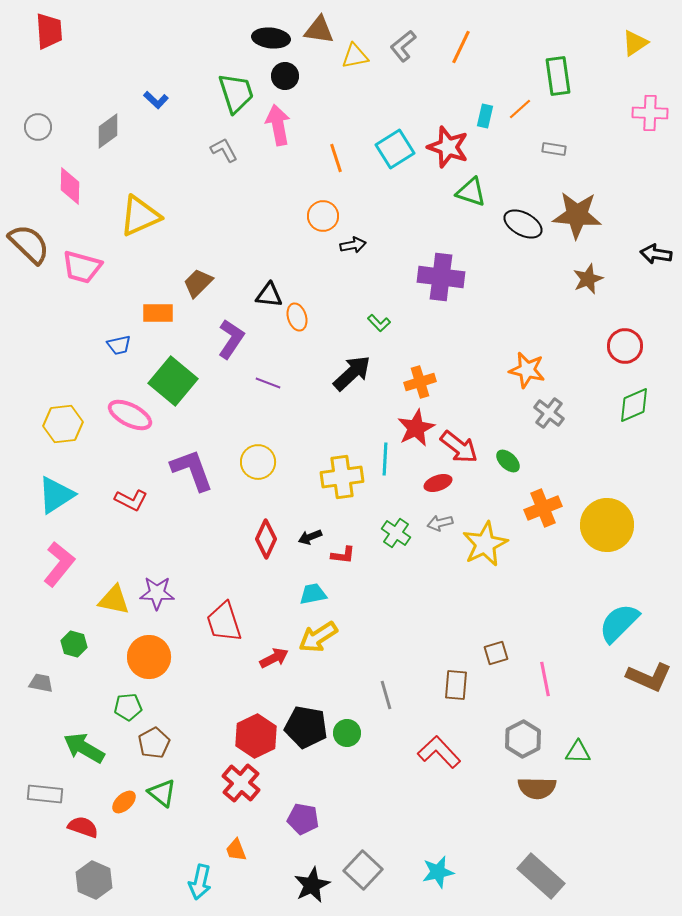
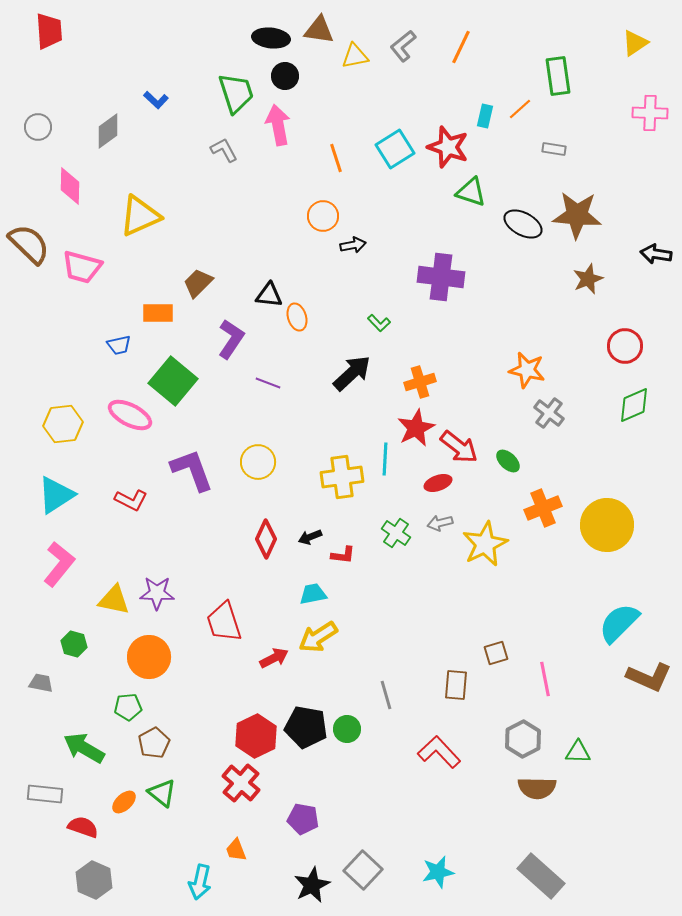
green circle at (347, 733): moved 4 px up
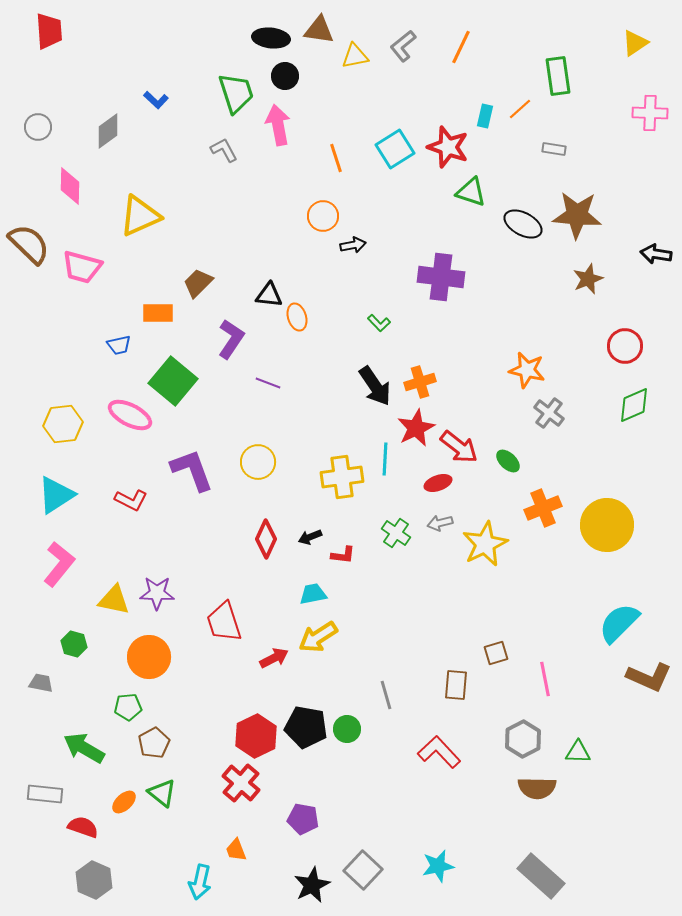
black arrow at (352, 373): moved 23 px right, 13 px down; rotated 99 degrees clockwise
cyan star at (438, 872): moved 6 px up
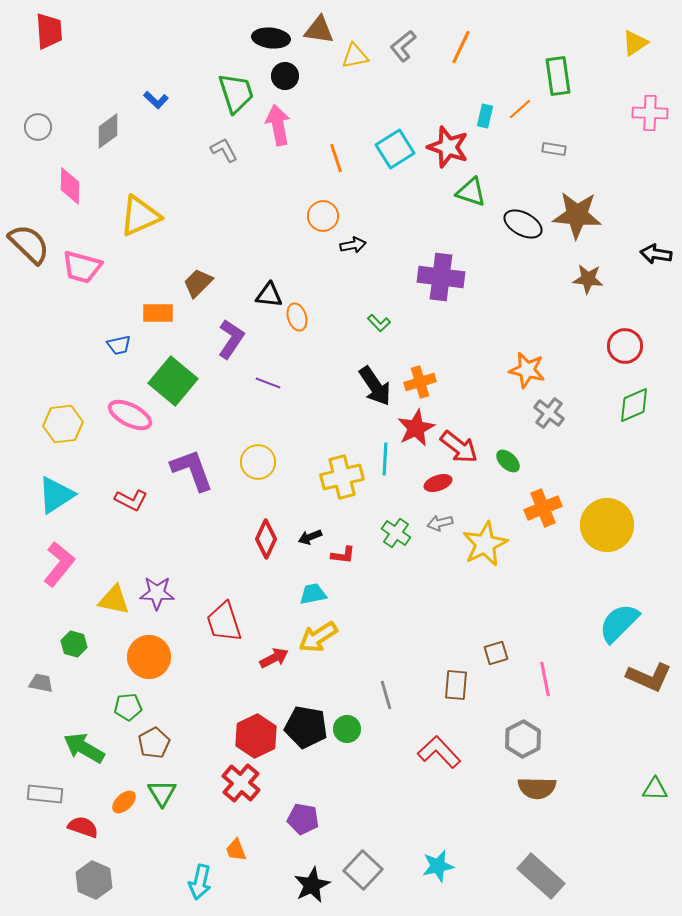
brown star at (588, 279): rotated 28 degrees clockwise
yellow cross at (342, 477): rotated 6 degrees counterclockwise
green triangle at (578, 752): moved 77 px right, 37 px down
green triangle at (162, 793): rotated 20 degrees clockwise
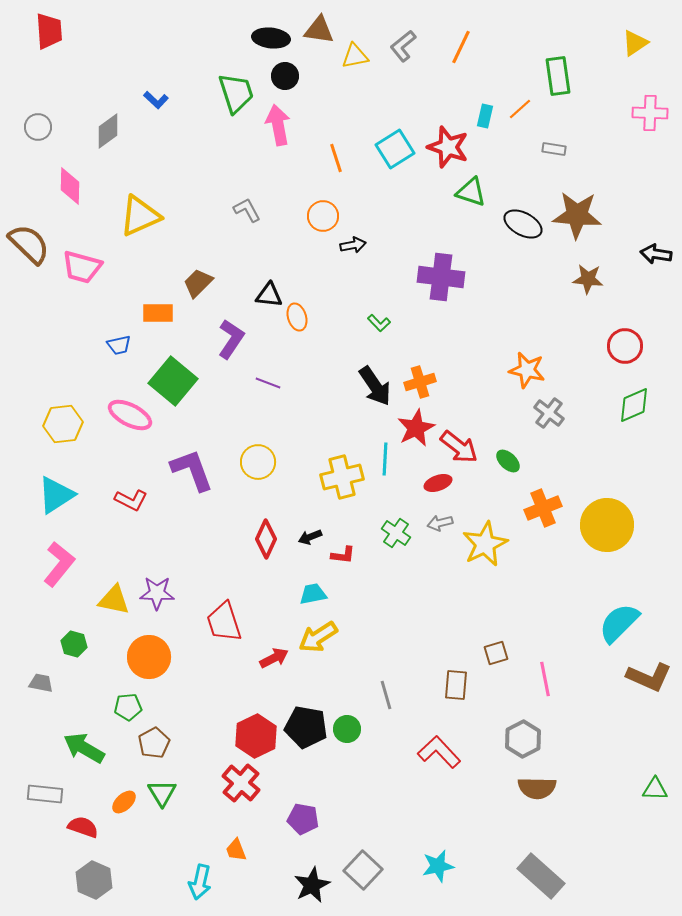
gray L-shape at (224, 150): moved 23 px right, 60 px down
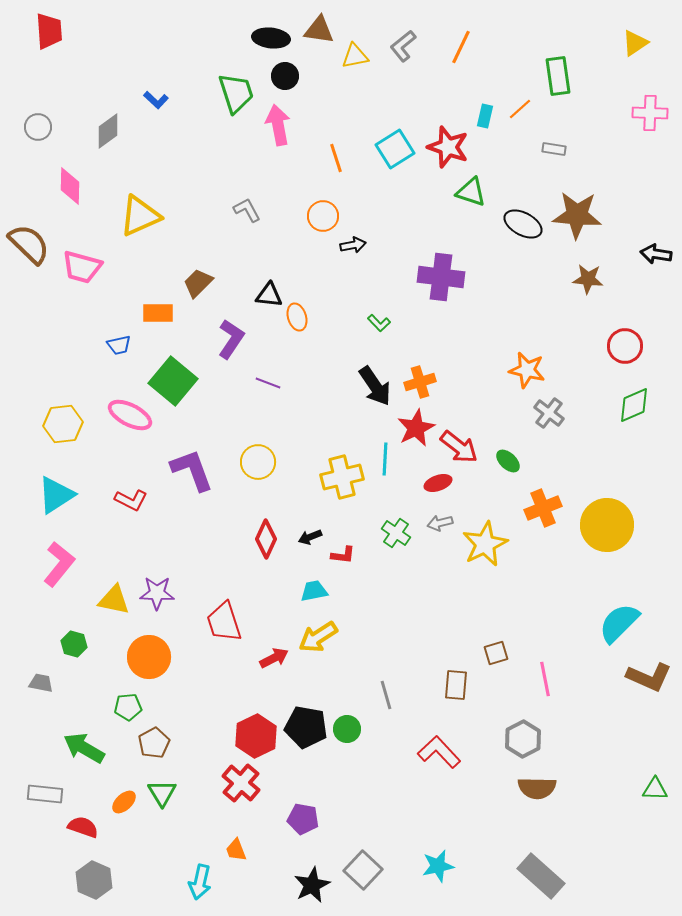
cyan trapezoid at (313, 594): moved 1 px right, 3 px up
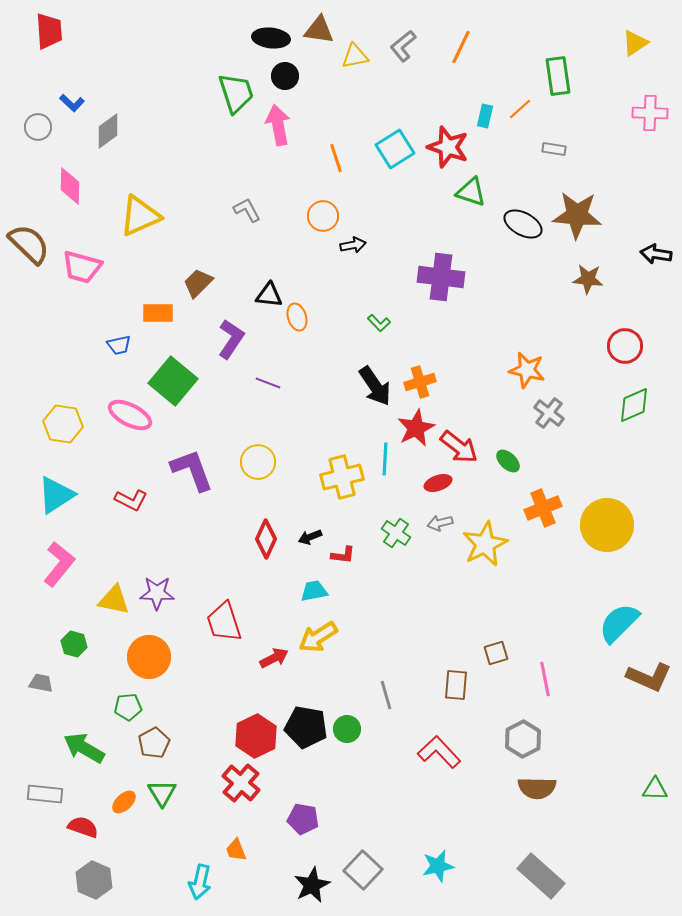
blue L-shape at (156, 100): moved 84 px left, 3 px down
yellow hexagon at (63, 424): rotated 15 degrees clockwise
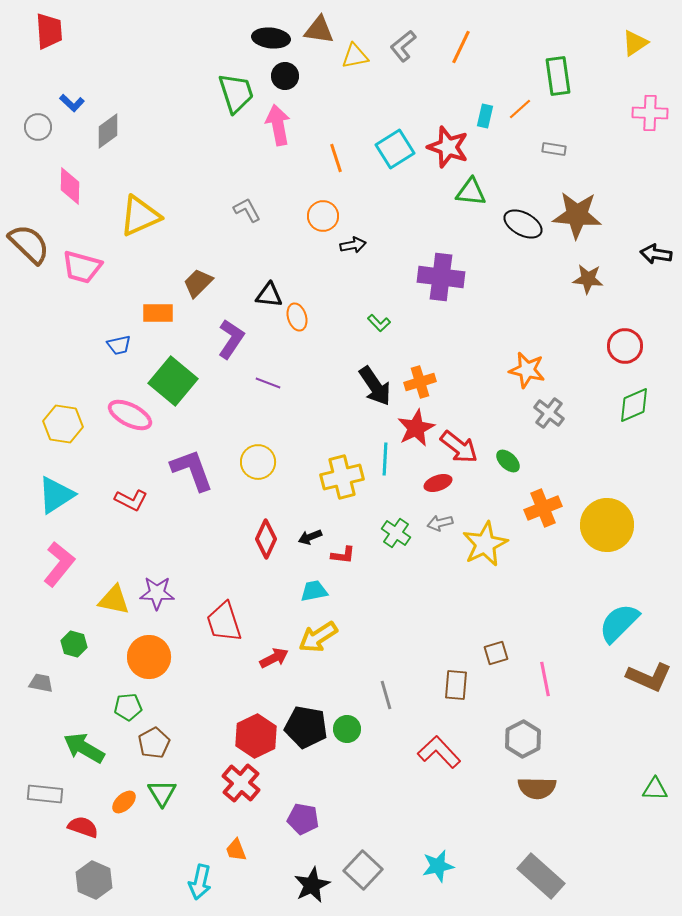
green triangle at (471, 192): rotated 12 degrees counterclockwise
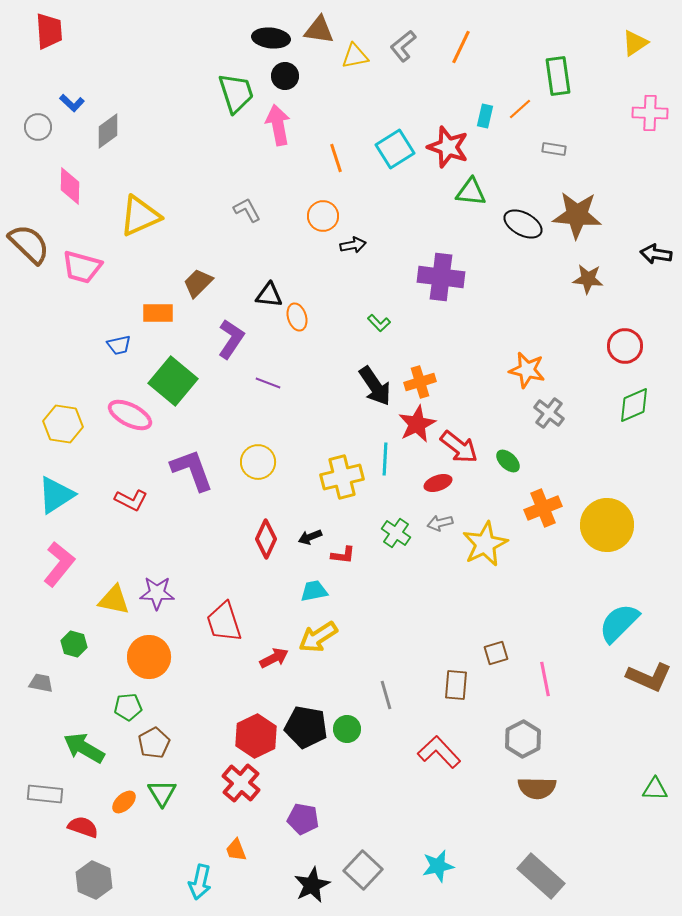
red star at (416, 428): moved 1 px right, 4 px up
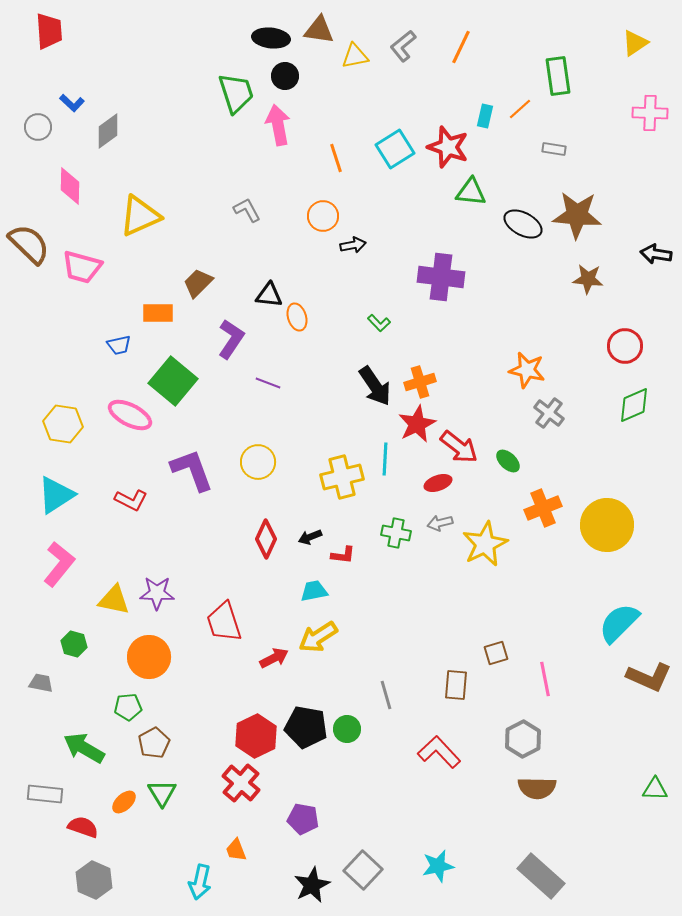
green cross at (396, 533): rotated 24 degrees counterclockwise
